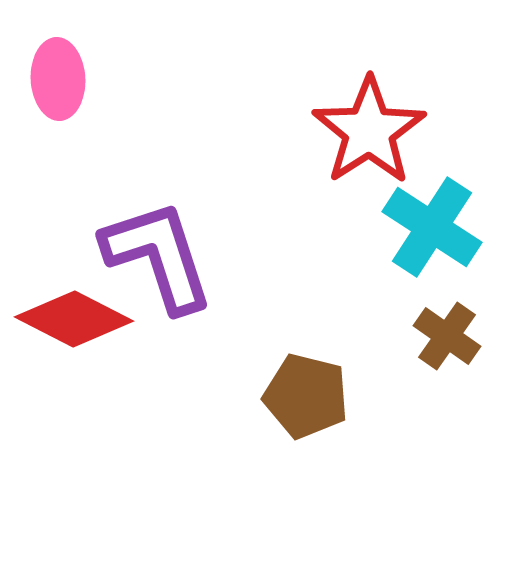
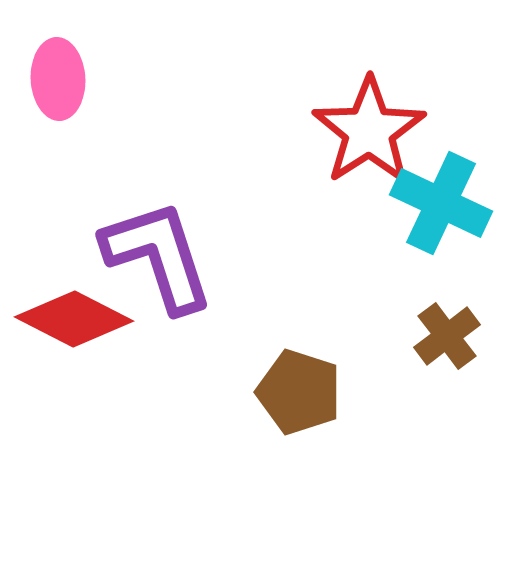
cyan cross: moved 9 px right, 24 px up; rotated 8 degrees counterclockwise
brown cross: rotated 18 degrees clockwise
brown pentagon: moved 7 px left, 4 px up; rotated 4 degrees clockwise
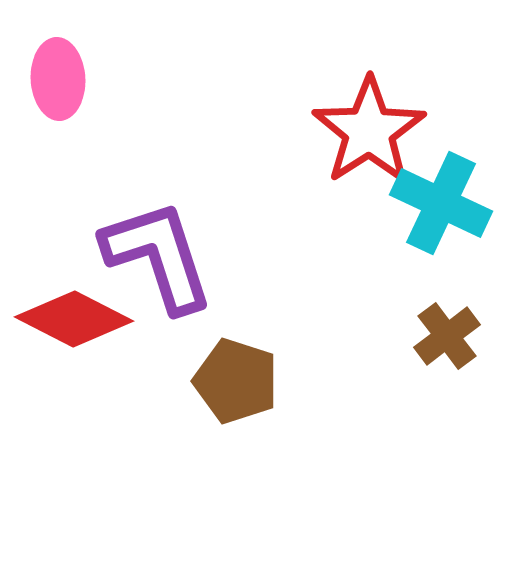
brown pentagon: moved 63 px left, 11 px up
